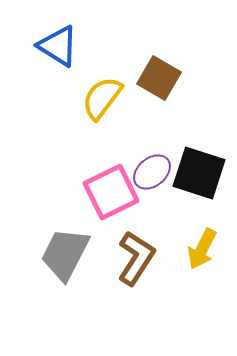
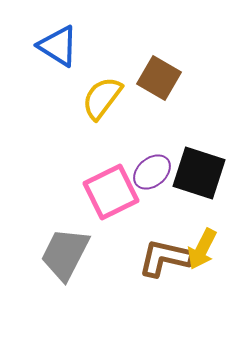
brown L-shape: moved 29 px right; rotated 110 degrees counterclockwise
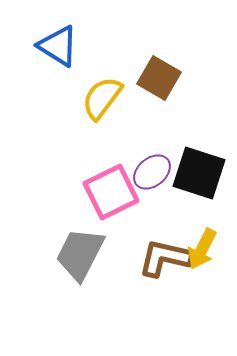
gray trapezoid: moved 15 px right
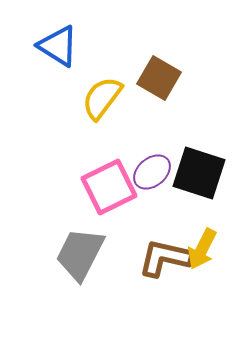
pink square: moved 2 px left, 5 px up
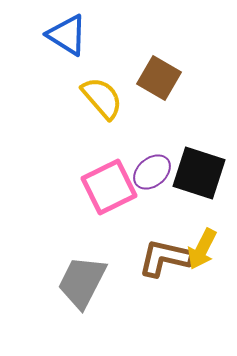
blue triangle: moved 9 px right, 11 px up
yellow semicircle: rotated 102 degrees clockwise
gray trapezoid: moved 2 px right, 28 px down
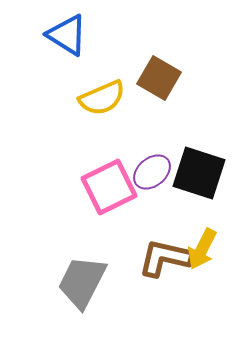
yellow semicircle: rotated 108 degrees clockwise
